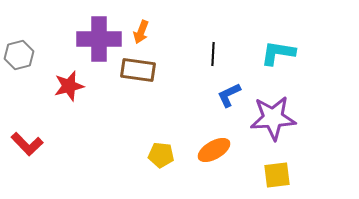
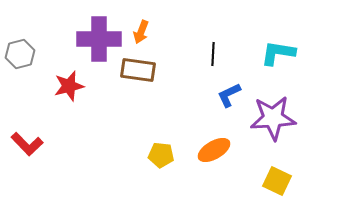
gray hexagon: moved 1 px right, 1 px up
yellow square: moved 6 px down; rotated 32 degrees clockwise
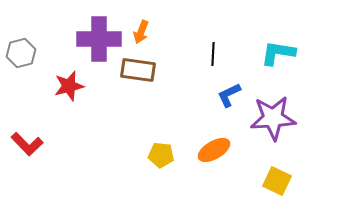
gray hexagon: moved 1 px right, 1 px up
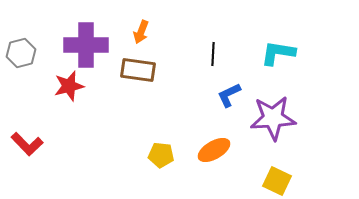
purple cross: moved 13 px left, 6 px down
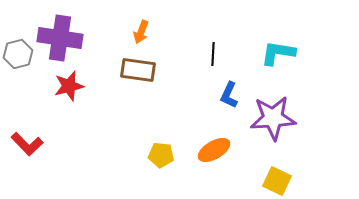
purple cross: moved 26 px left, 7 px up; rotated 9 degrees clockwise
gray hexagon: moved 3 px left, 1 px down
blue L-shape: rotated 40 degrees counterclockwise
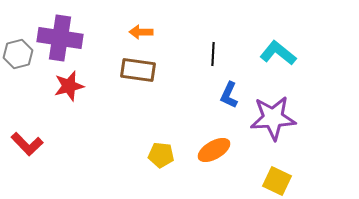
orange arrow: rotated 70 degrees clockwise
cyan L-shape: rotated 30 degrees clockwise
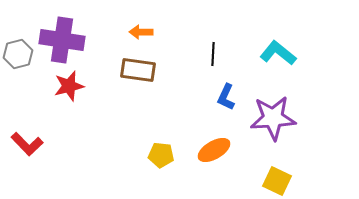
purple cross: moved 2 px right, 2 px down
blue L-shape: moved 3 px left, 2 px down
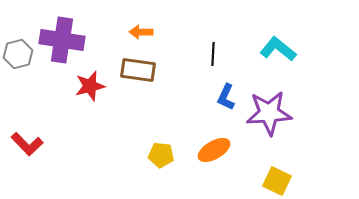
cyan L-shape: moved 4 px up
red star: moved 21 px right
purple star: moved 4 px left, 5 px up
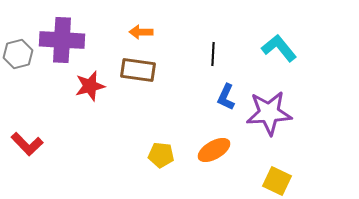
purple cross: rotated 6 degrees counterclockwise
cyan L-shape: moved 1 px right, 1 px up; rotated 12 degrees clockwise
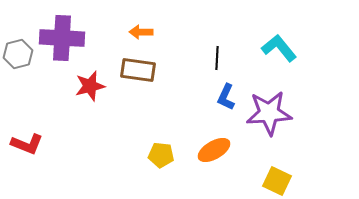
purple cross: moved 2 px up
black line: moved 4 px right, 4 px down
red L-shape: rotated 24 degrees counterclockwise
